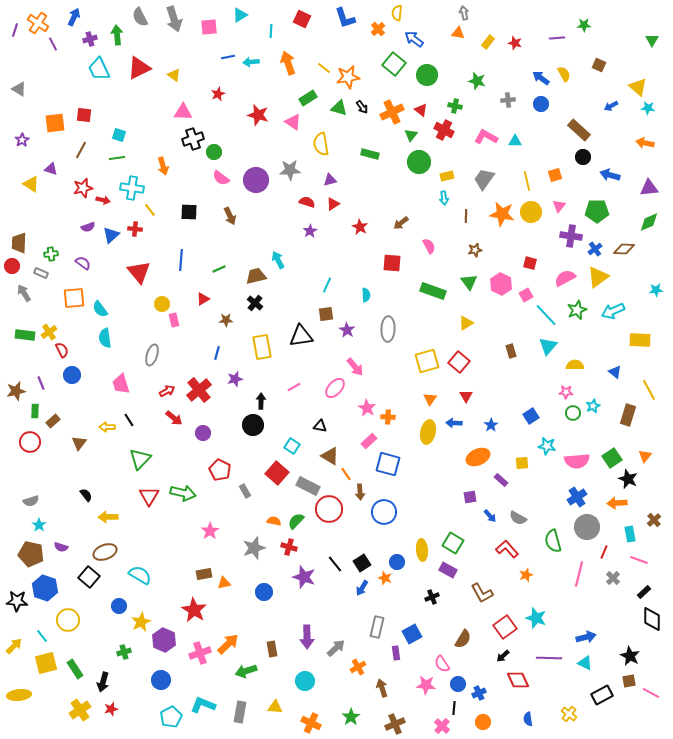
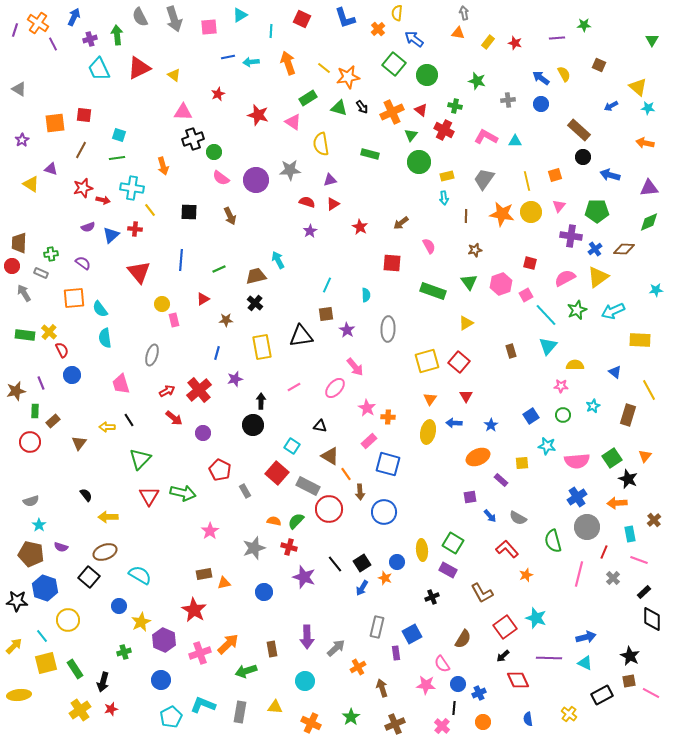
pink hexagon at (501, 284): rotated 15 degrees clockwise
yellow cross at (49, 332): rotated 14 degrees counterclockwise
pink star at (566, 392): moved 5 px left, 6 px up
green circle at (573, 413): moved 10 px left, 2 px down
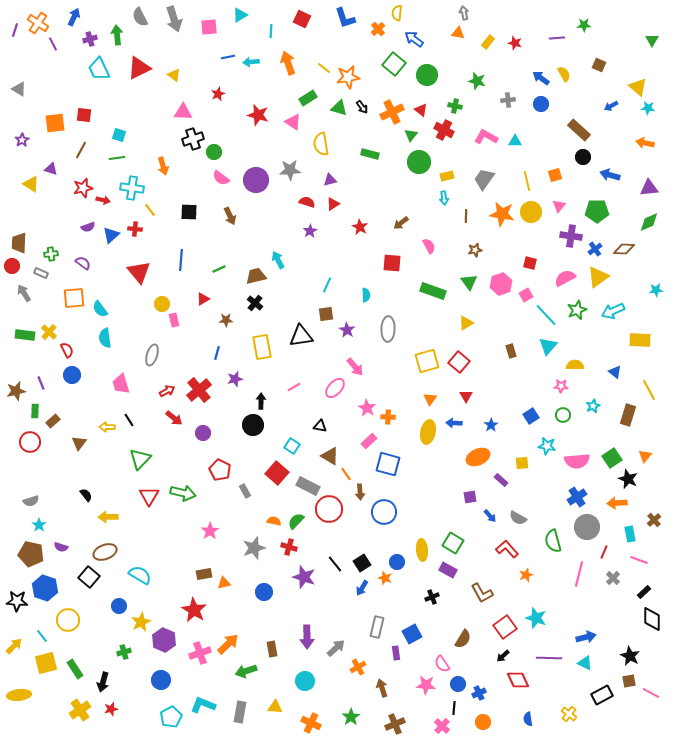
red semicircle at (62, 350): moved 5 px right
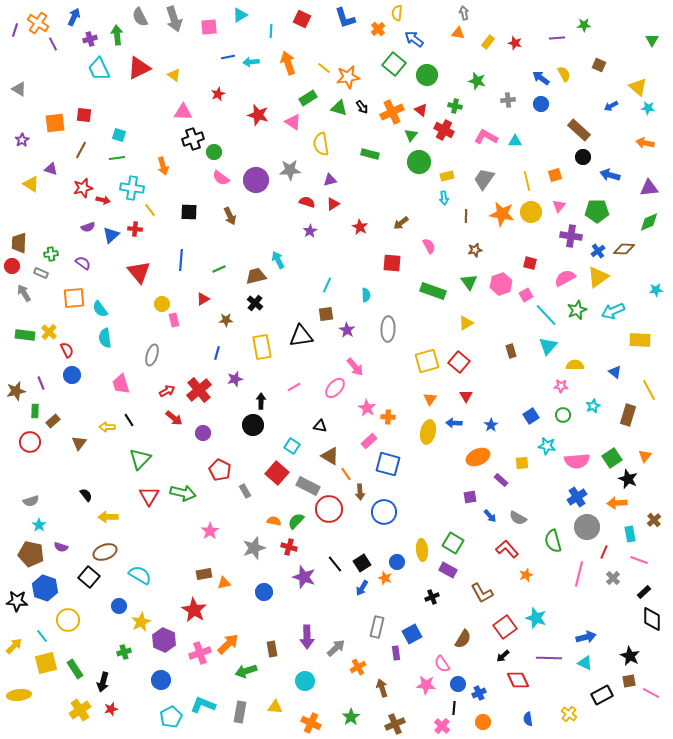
blue cross at (595, 249): moved 3 px right, 2 px down
